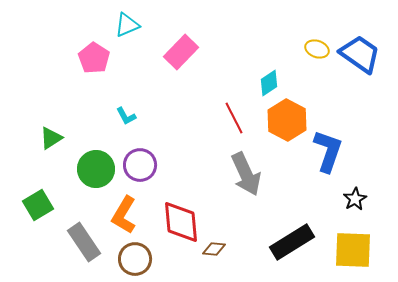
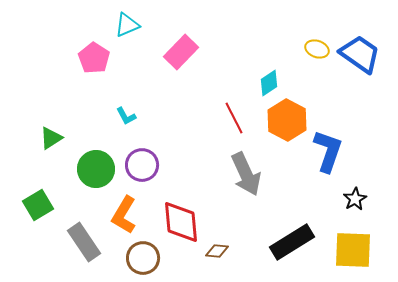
purple circle: moved 2 px right
brown diamond: moved 3 px right, 2 px down
brown circle: moved 8 px right, 1 px up
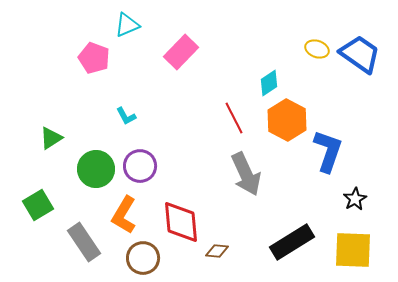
pink pentagon: rotated 12 degrees counterclockwise
purple circle: moved 2 px left, 1 px down
